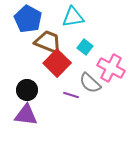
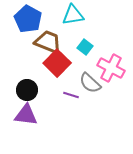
cyan triangle: moved 2 px up
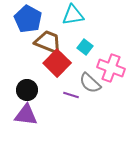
pink cross: rotated 8 degrees counterclockwise
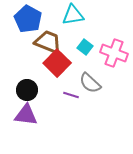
pink cross: moved 3 px right, 15 px up
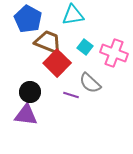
black circle: moved 3 px right, 2 px down
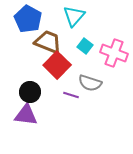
cyan triangle: moved 1 px right, 1 px down; rotated 40 degrees counterclockwise
cyan square: moved 1 px up
red square: moved 2 px down
gray semicircle: rotated 25 degrees counterclockwise
